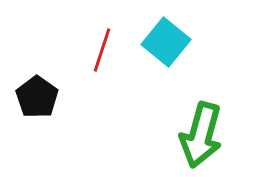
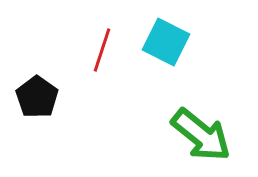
cyan square: rotated 12 degrees counterclockwise
green arrow: rotated 66 degrees counterclockwise
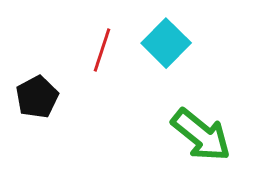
cyan square: moved 1 px down; rotated 18 degrees clockwise
black pentagon: rotated 9 degrees clockwise
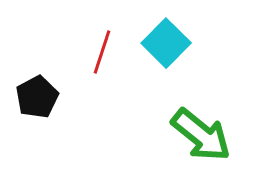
red line: moved 2 px down
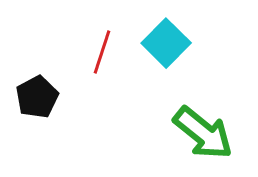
green arrow: moved 2 px right, 2 px up
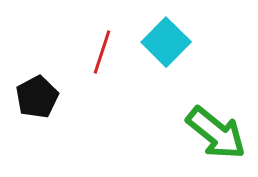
cyan square: moved 1 px up
green arrow: moved 13 px right
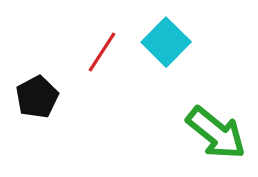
red line: rotated 15 degrees clockwise
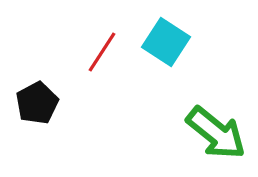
cyan square: rotated 12 degrees counterclockwise
black pentagon: moved 6 px down
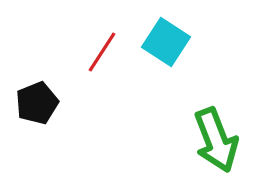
black pentagon: rotated 6 degrees clockwise
green arrow: moved 7 px down; rotated 30 degrees clockwise
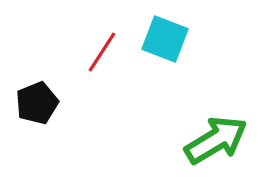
cyan square: moved 1 px left, 3 px up; rotated 12 degrees counterclockwise
green arrow: rotated 100 degrees counterclockwise
